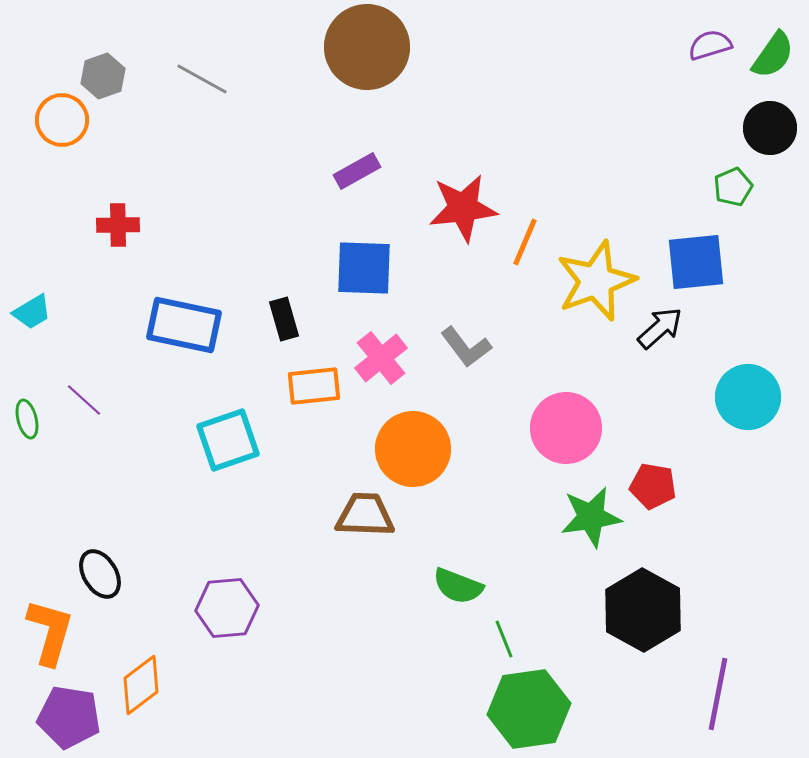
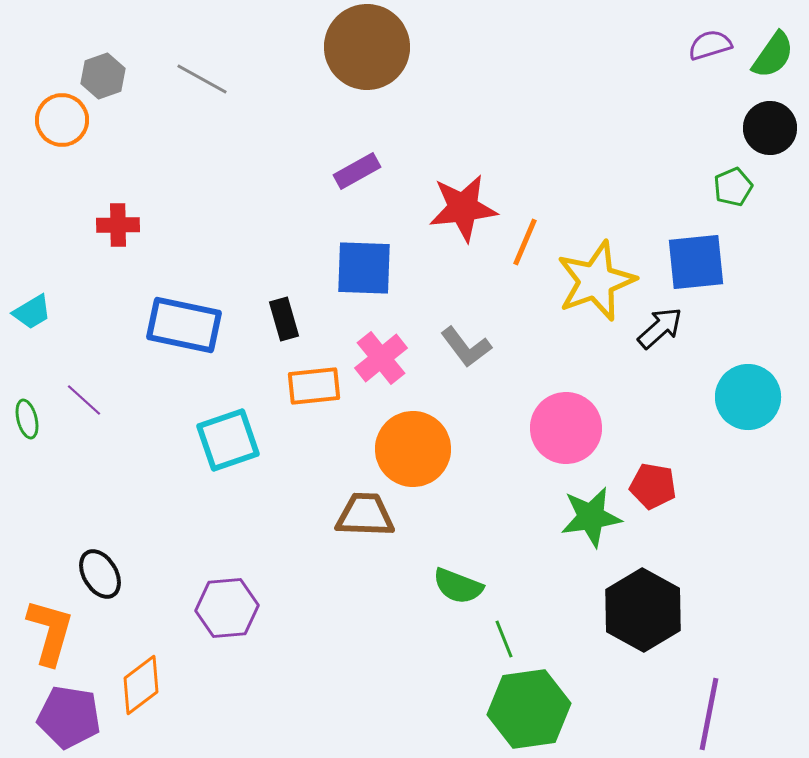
purple line at (718, 694): moved 9 px left, 20 px down
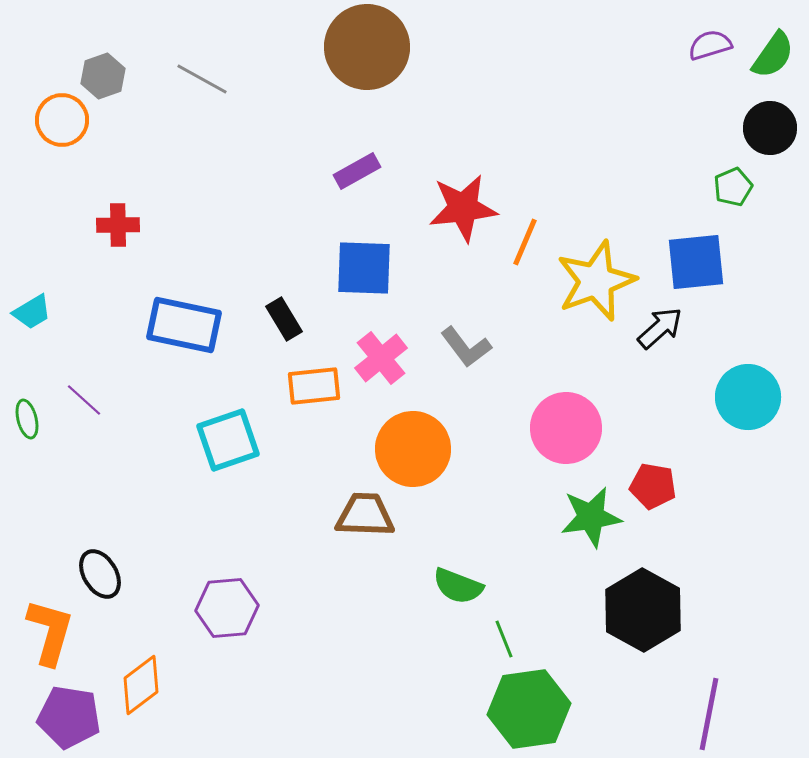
black rectangle at (284, 319): rotated 15 degrees counterclockwise
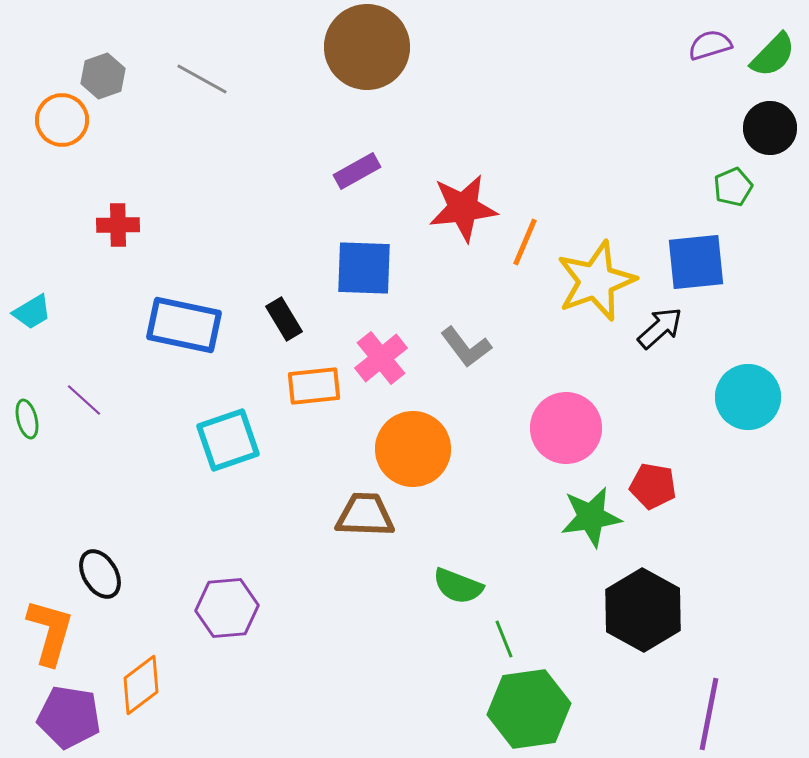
green semicircle at (773, 55): rotated 9 degrees clockwise
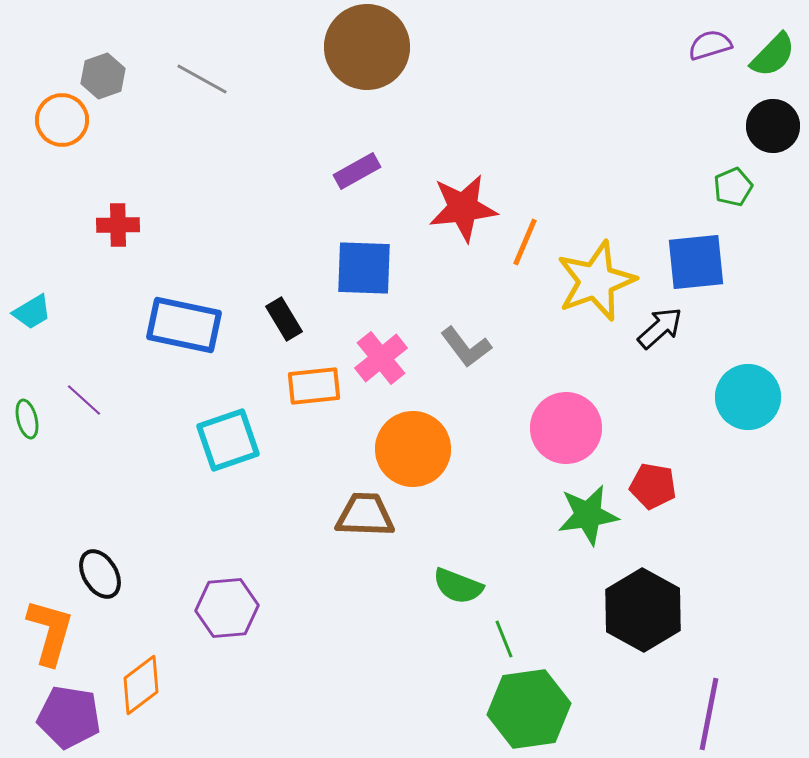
black circle at (770, 128): moved 3 px right, 2 px up
green star at (591, 517): moved 3 px left, 2 px up
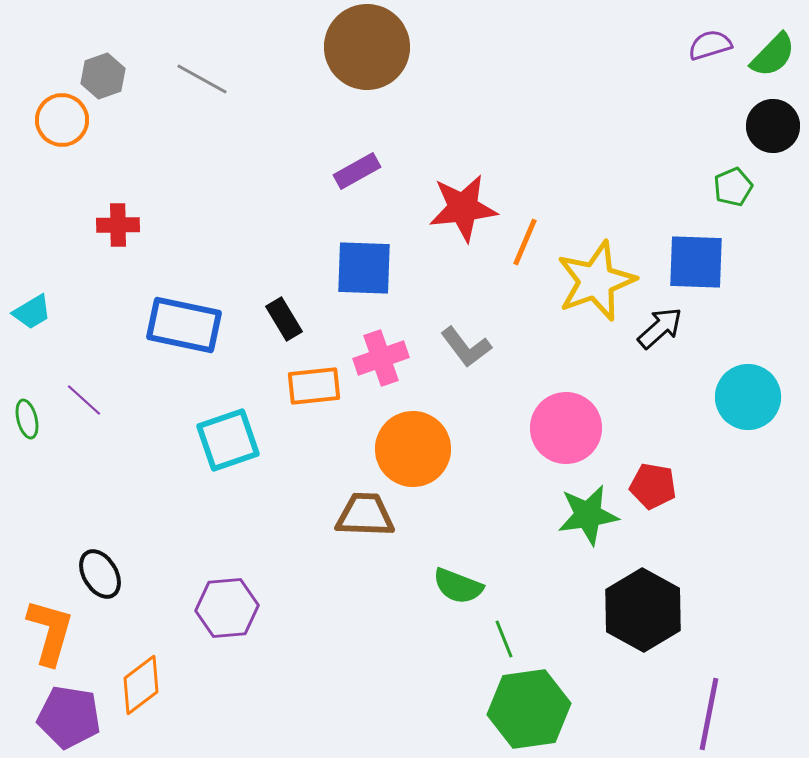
blue square at (696, 262): rotated 8 degrees clockwise
pink cross at (381, 358): rotated 20 degrees clockwise
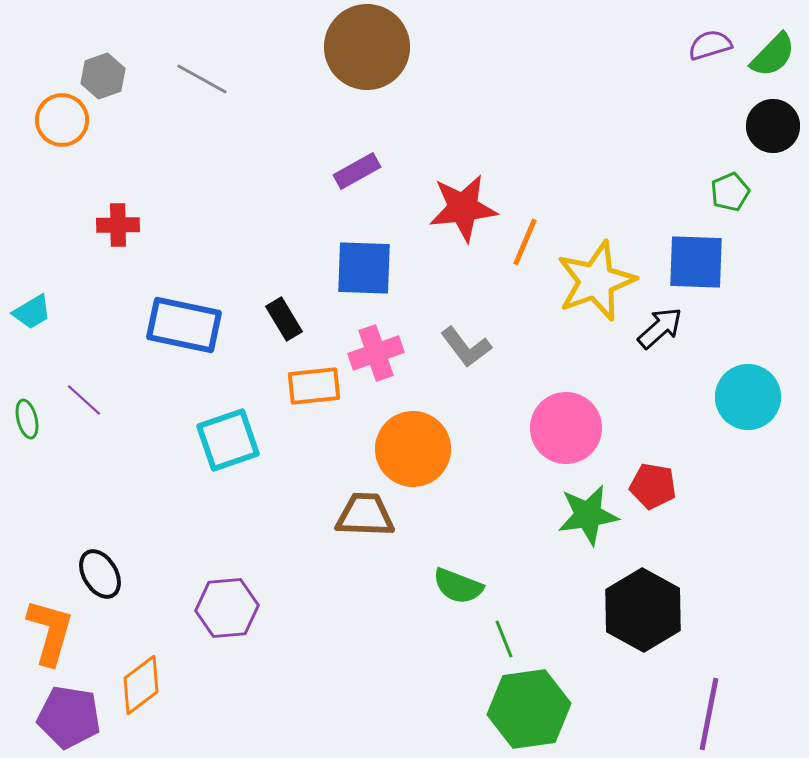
green pentagon at (733, 187): moved 3 px left, 5 px down
pink cross at (381, 358): moved 5 px left, 5 px up
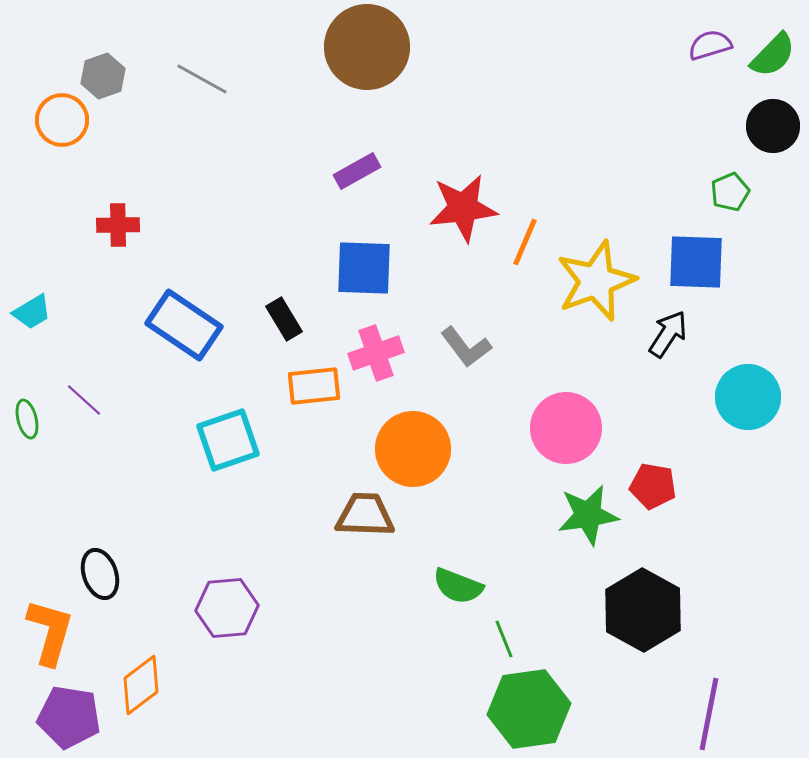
blue rectangle at (184, 325): rotated 22 degrees clockwise
black arrow at (660, 328): moved 8 px right, 6 px down; rotated 15 degrees counterclockwise
black ellipse at (100, 574): rotated 12 degrees clockwise
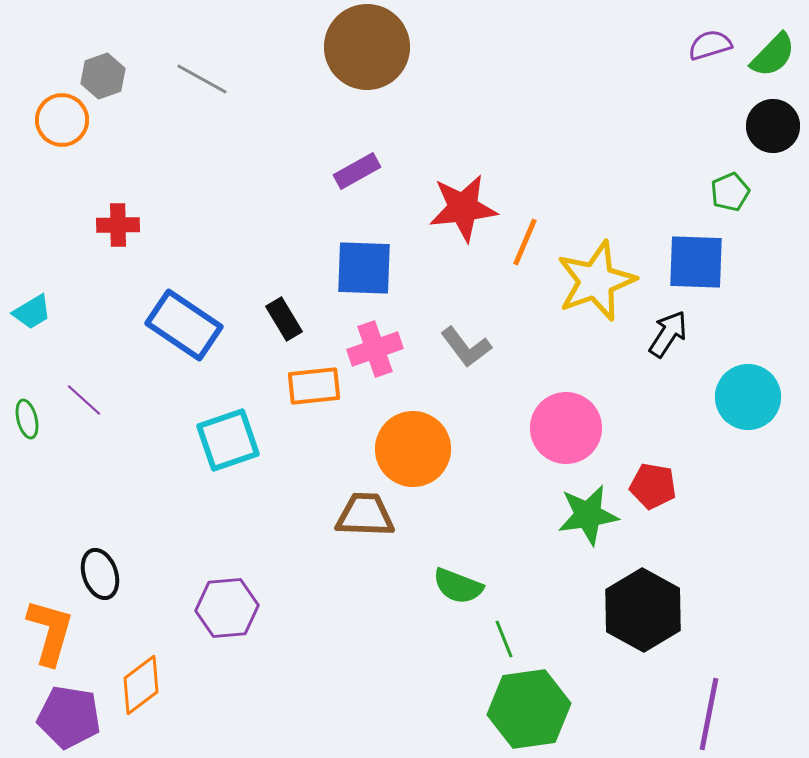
pink cross at (376, 353): moved 1 px left, 4 px up
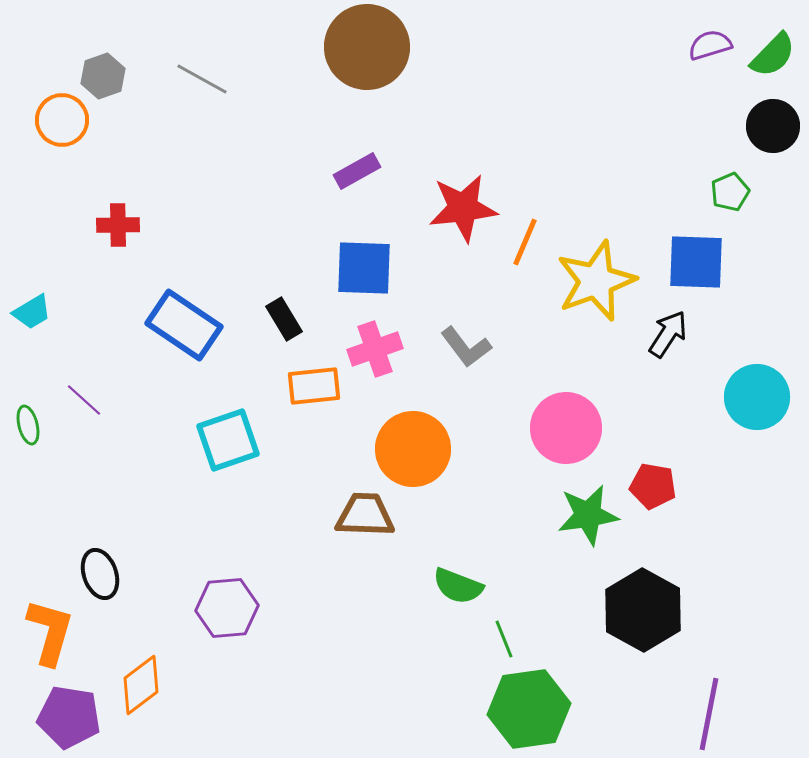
cyan circle at (748, 397): moved 9 px right
green ellipse at (27, 419): moved 1 px right, 6 px down
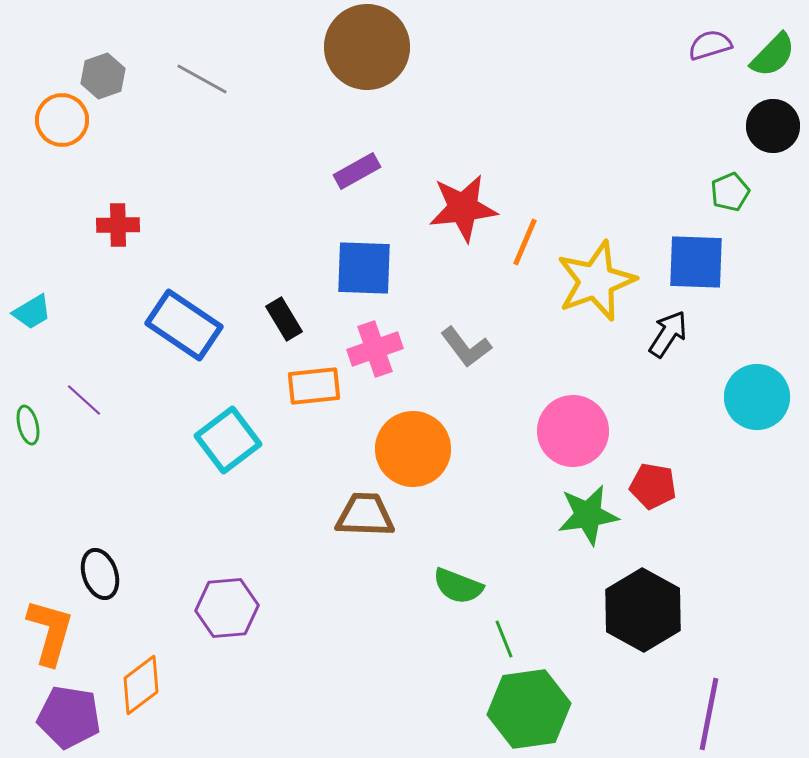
pink circle at (566, 428): moved 7 px right, 3 px down
cyan square at (228, 440): rotated 18 degrees counterclockwise
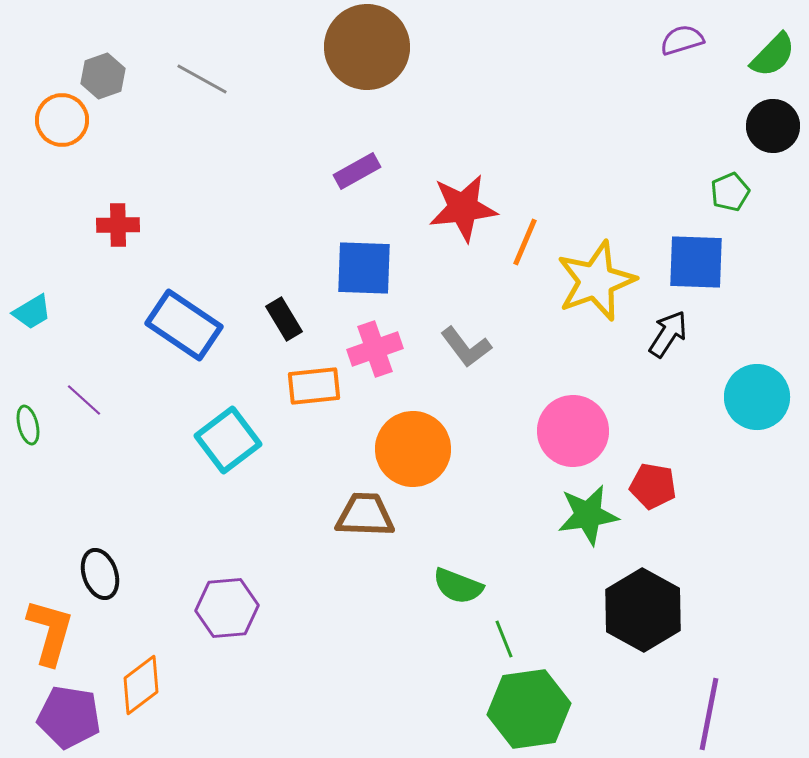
purple semicircle at (710, 45): moved 28 px left, 5 px up
